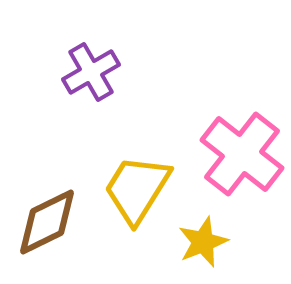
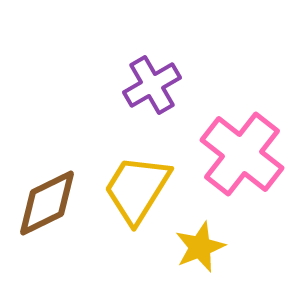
purple cross: moved 61 px right, 13 px down
brown diamond: moved 19 px up
yellow star: moved 3 px left, 5 px down
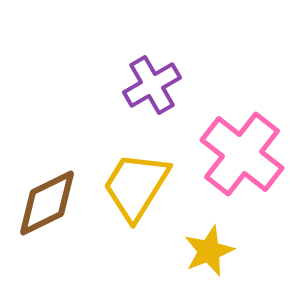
yellow trapezoid: moved 1 px left, 3 px up
yellow star: moved 9 px right, 4 px down
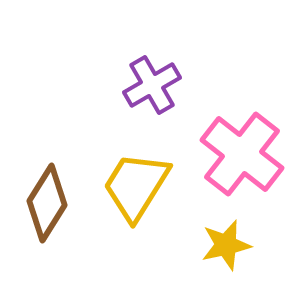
brown diamond: rotated 32 degrees counterclockwise
yellow star: moved 17 px right, 6 px up; rotated 9 degrees clockwise
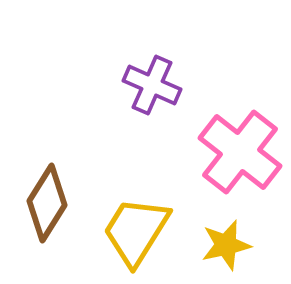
purple cross: rotated 36 degrees counterclockwise
pink cross: moved 2 px left, 2 px up
yellow trapezoid: moved 45 px down
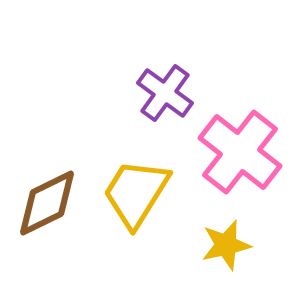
purple cross: moved 13 px right, 8 px down; rotated 12 degrees clockwise
brown diamond: rotated 32 degrees clockwise
yellow trapezoid: moved 38 px up
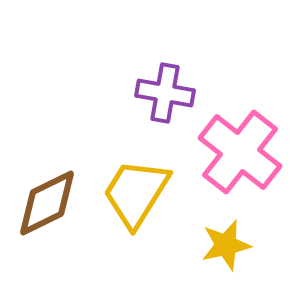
purple cross: rotated 26 degrees counterclockwise
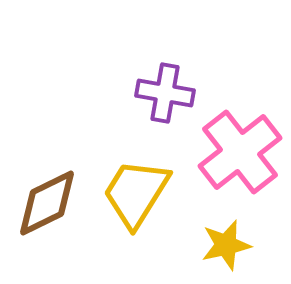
pink cross: rotated 14 degrees clockwise
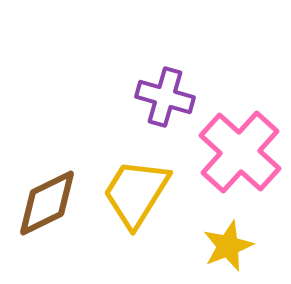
purple cross: moved 4 px down; rotated 6 degrees clockwise
pink cross: rotated 10 degrees counterclockwise
yellow star: moved 2 px right, 1 px down; rotated 9 degrees counterclockwise
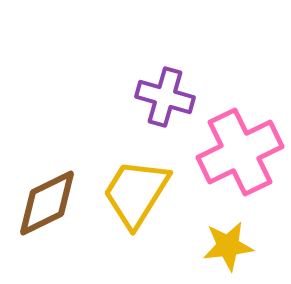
pink cross: rotated 22 degrees clockwise
yellow star: rotated 15 degrees clockwise
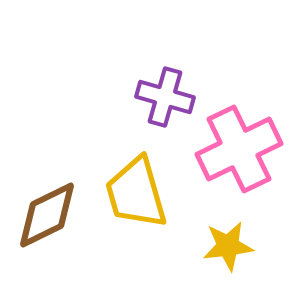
pink cross: moved 1 px left, 3 px up
yellow trapezoid: rotated 48 degrees counterclockwise
brown diamond: moved 12 px down
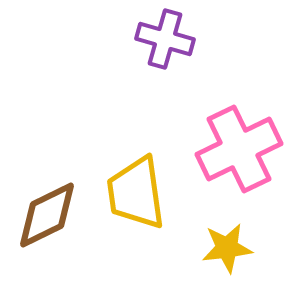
purple cross: moved 58 px up
yellow trapezoid: rotated 8 degrees clockwise
yellow star: moved 1 px left, 2 px down
